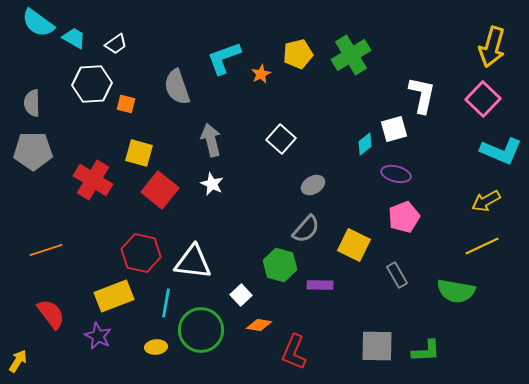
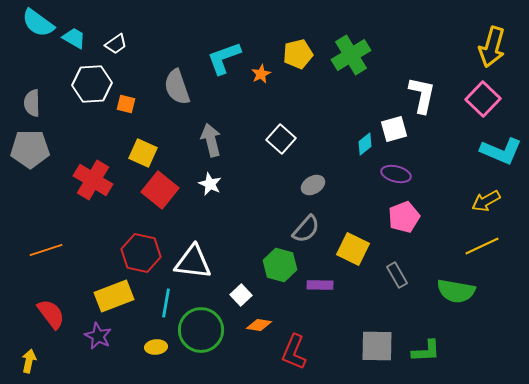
gray pentagon at (33, 151): moved 3 px left, 2 px up
yellow square at (139, 153): moved 4 px right; rotated 8 degrees clockwise
white star at (212, 184): moved 2 px left
yellow square at (354, 245): moved 1 px left, 4 px down
yellow arrow at (18, 361): moved 11 px right; rotated 20 degrees counterclockwise
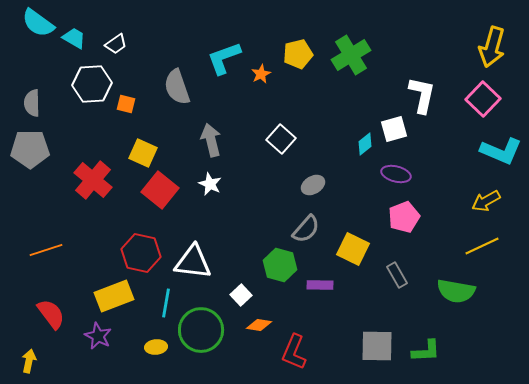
red cross at (93, 180): rotated 9 degrees clockwise
